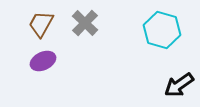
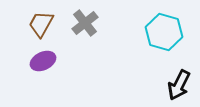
gray cross: rotated 8 degrees clockwise
cyan hexagon: moved 2 px right, 2 px down
black arrow: rotated 28 degrees counterclockwise
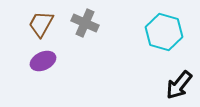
gray cross: rotated 28 degrees counterclockwise
black arrow: rotated 12 degrees clockwise
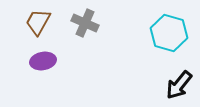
brown trapezoid: moved 3 px left, 2 px up
cyan hexagon: moved 5 px right, 1 px down
purple ellipse: rotated 15 degrees clockwise
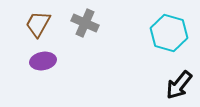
brown trapezoid: moved 2 px down
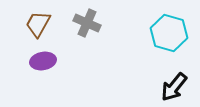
gray cross: moved 2 px right
black arrow: moved 5 px left, 2 px down
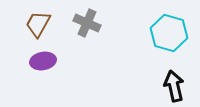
black arrow: moved 1 px up; rotated 128 degrees clockwise
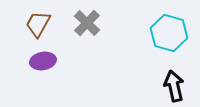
gray cross: rotated 20 degrees clockwise
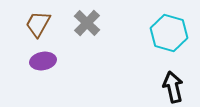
black arrow: moved 1 px left, 1 px down
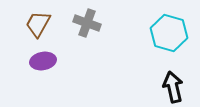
gray cross: rotated 24 degrees counterclockwise
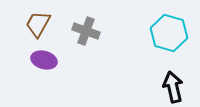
gray cross: moved 1 px left, 8 px down
purple ellipse: moved 1 px right, 1 px up; rotated 25 degrees clockwise
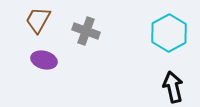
brown trapezoid: moved 4 px up
cyan hexagon: rotated 15 degrees clockwise
